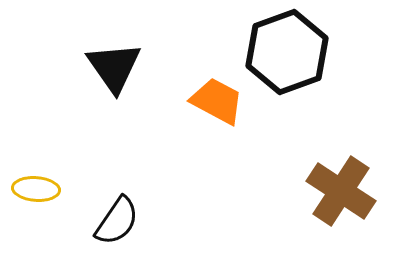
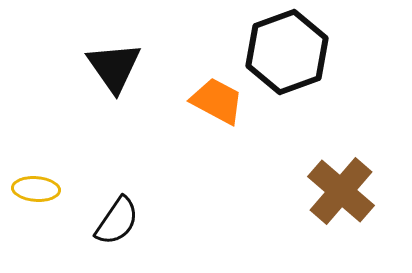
brown cross: rotated 8 degrees clockwise
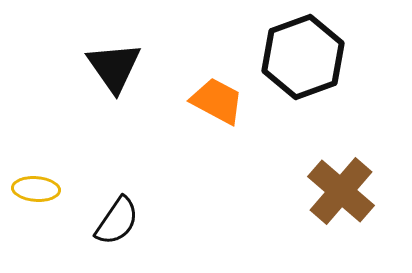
black hexagon: moved 16 px right, 5 px down
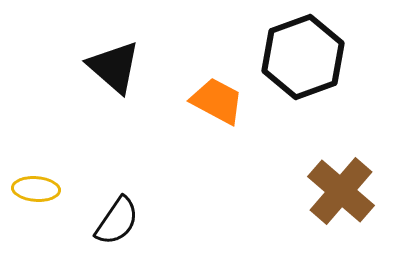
black triangle: rotated 14 degrees counterclockwise
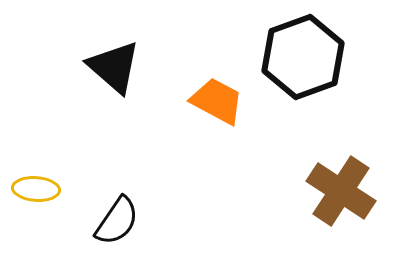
brown cross: rotated 8 degrees counterclockwise
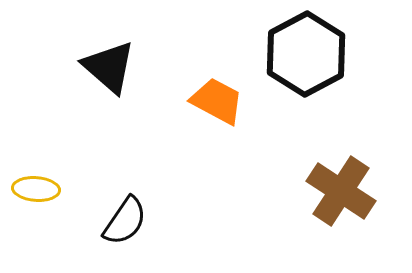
black hexagon: moved 3 px right, 3 px up; rotated 8 degrees counterclockwise
black triangle: moved 5 px left
black semicircle: moved 8 px right
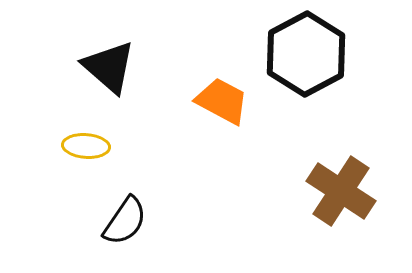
orange trapezoid: moved 5 px right
yellow ellipse: moved 50 px right, 43 px up
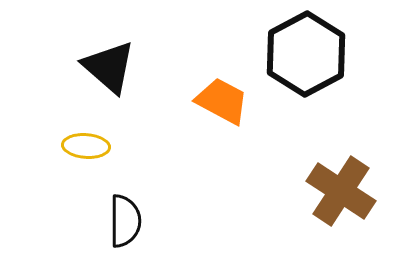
black semicircle: rotated 34 degrees counterclockwise
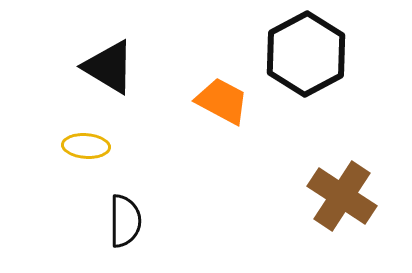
black triangle: rotated 10 degrees counterclockwise
brown cross: moved 1 px right, 5 px down
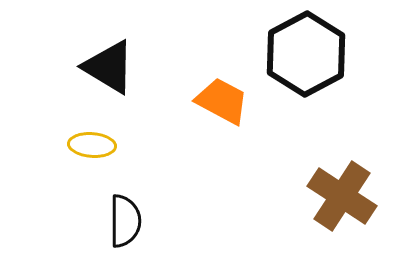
yellow ellipse: moved 6 px right, 1 px up
